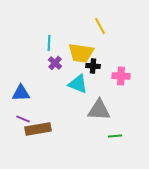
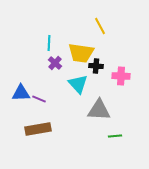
black cross: moved 3 px right
cyan triangle: rotated 25 degrees clockwise
purple line: moved 16 px right, 20 px up
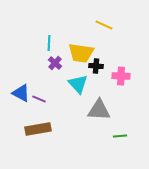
yellow line: moved 4 px right, 1 px up; rotated 36 degrees counterclockwise
blue triangle: rotated 30 degrees clockwise
green line: moved 5 px right
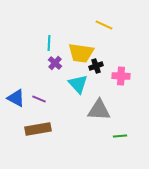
black cross: rotated 24 degrees counterclockwise
blue triangle: moved 5 px left, 5 px down
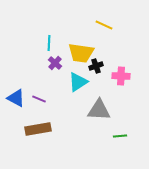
cyan triangle: moved 2 px up; rotated 40 degrees clockwise
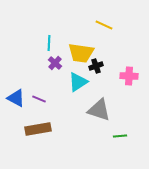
pink cross: moved 8 px right
gray triangle: rotated 15 degrees clockwise
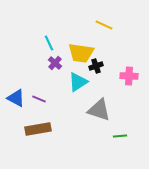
cyan line: rotated 28 degrees counterclockwise
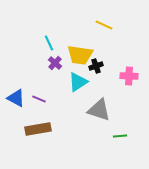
yellow trapezoid: moved 1 px left, 2 px down
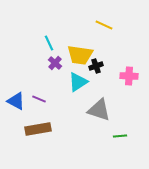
blue triangle: moved 3 px down
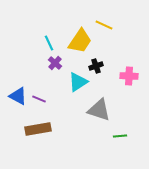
yellow trapezoid: moved 14 px up; rotated 64 degrees counterclockwise
blue triangle: moved 2 px right, 5 px up
